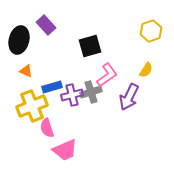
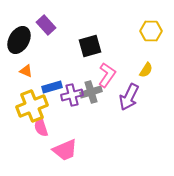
yellow hexagon: rotated 20 degrees clockwise
black ellipse: rotated 16 degrees clockwise
pink L-shape: rotated 20 degrees counterclockwise
pink semicircle: moved 6 px left, 1 px up
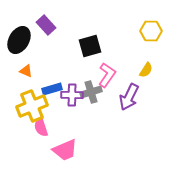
blue rectangle: moved 2 px down
purple cross: rotated 15 degrees clockwise
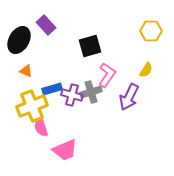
purple cross: rotated 15 degrees clockwise
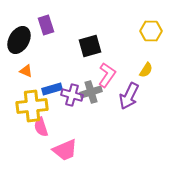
purple rectangle: rotated 24 degrees clockwise
purple arrow: moved 1 px up
yellow cross: rotated 16 degrees clockwise
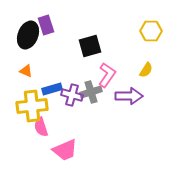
black ellipse: moved 9 px right, 5 px up; rotated 8 degrees counterclockwise
purple arrow: rotated 116 degrees counterclockwise
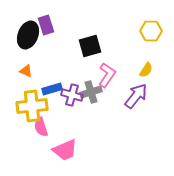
purple arrow: moved 7 px right; rotated 52 degrees counterclockwise
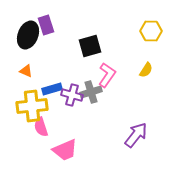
purple arrow: moved 39 px down
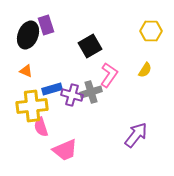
black square: rotated 15 degrees counterclockwise
yellow semicircle: moved 1 px left
pink L-shape: moved 2 px right
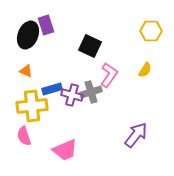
black square: rotated 35 degrees counterclockwise
pink semicircle: moved 17 px left, 9 px down
